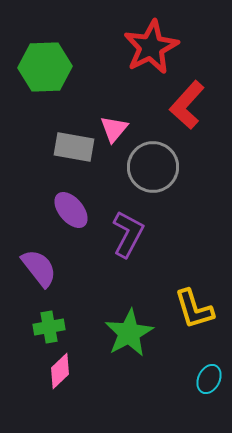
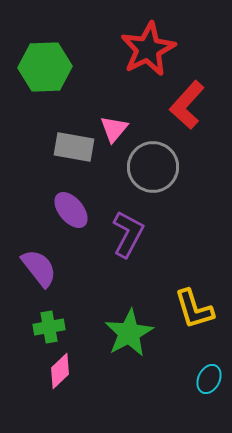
red star: moved 3 px left, 2 px down
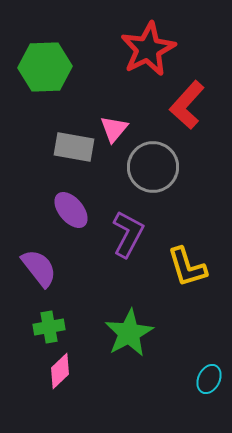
yellow L-shape: moved 7 px left, 42 px up
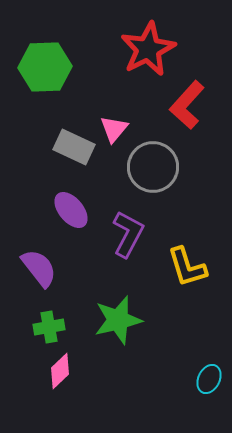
gray rectangle: rotated 15 degrees clockwise
green star: moved 11 px left, 13 px up; rotated 15 degrees clockwise
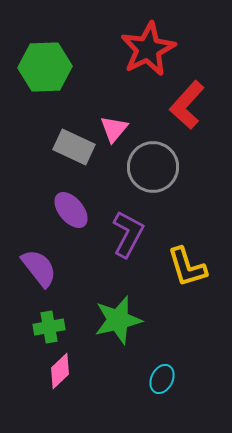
cyan ellipse: moved 47 px left
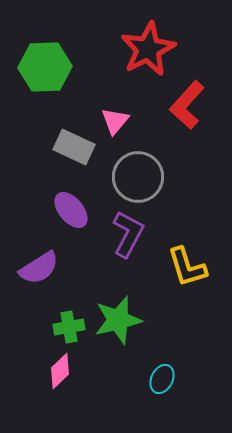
pink triangle: moved 1 px right, 8 px up
gray circle: moved 15 px left, 10 px down
purple semicircle: rotated 96 degrees clockwise
green cross: moved 20 px right
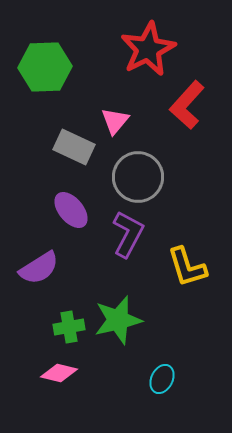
pink diamond: moved 1 px left, 2 px down; rotated 57 degrees clockwise
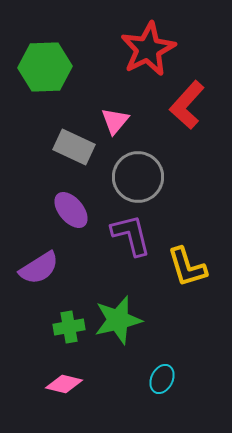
purple L-shape: moved 3 px right, 1 px down; rotated 42 degrees counterclockwise
pink diamond: moved 5 px right, 11 px down
